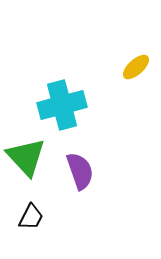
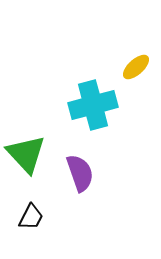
cyan cross: moved 31 px right
green triangle: moved 3 px up
purple semicircle: moved 2 px down
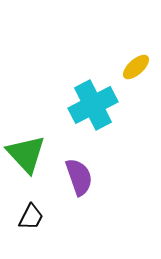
cyan cross: rotated 12 degrees counterclockwise
purple semicircle: moved 1 px left, 4 px down
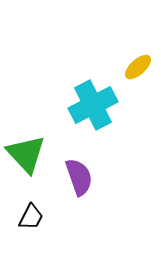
yellow ellipse: moved 2 px right
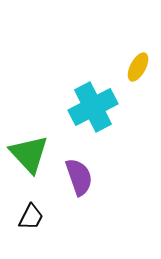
yellow ellipse: rotated 20 degrees counterclockwise
cyan cross: moved 2 px down
green triangle: moved 3 px right
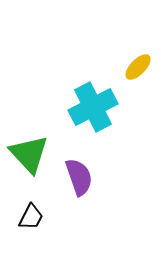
yellow ellipse: rotated 16 degrees clockwise
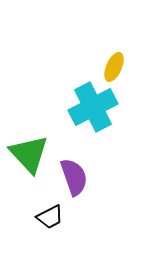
yellow ellipse: moved 24 px left; rotated 20 degrees counterclockwise
purple semicircle: moved 5 px left
black trapezoid: moved 19 px right; rotated 36 degrees clockwise
